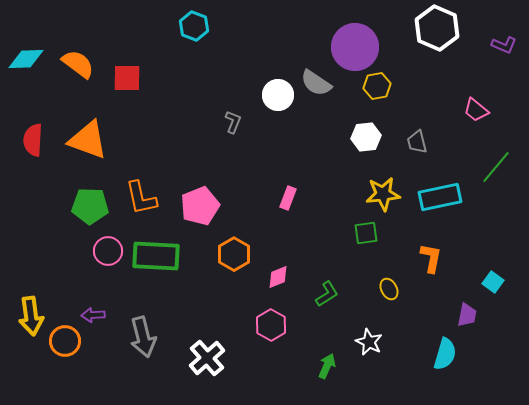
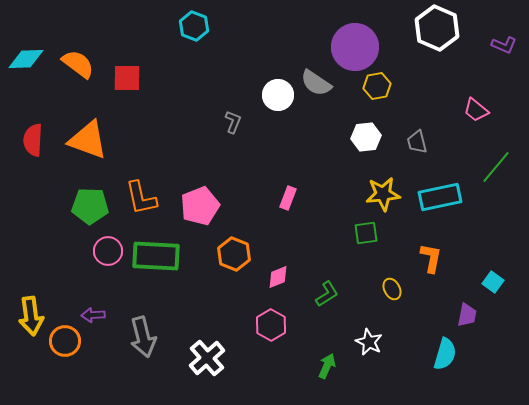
orange hexagon at (234, 254): rotated 8 degrees counterclockwise
yellow ellipse at (389, 289): moved 3 px right
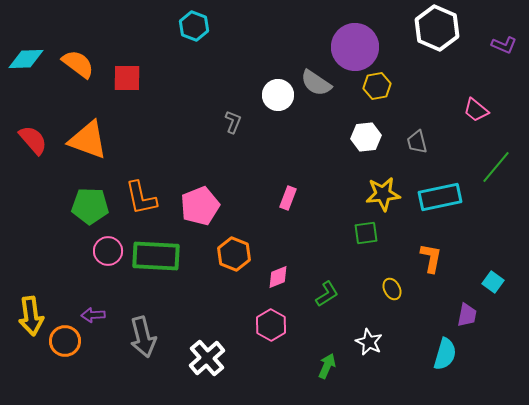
red semicircle at (33, 140): rotated 136 degrees clockwise
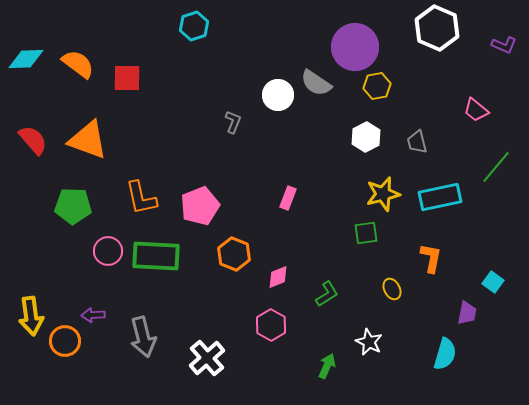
cyan hexagon at (194, 26): rotated 20 degrees clockwise
white hexagon at (366, 137): rotated 20 degrees counterclockwise
yellow star at (383, 194): rotated 8 degrees counterclockwise
green pentagon at (90, 206): moved 17 px left
purple trapezoid at (467, 315): moved 2 px up
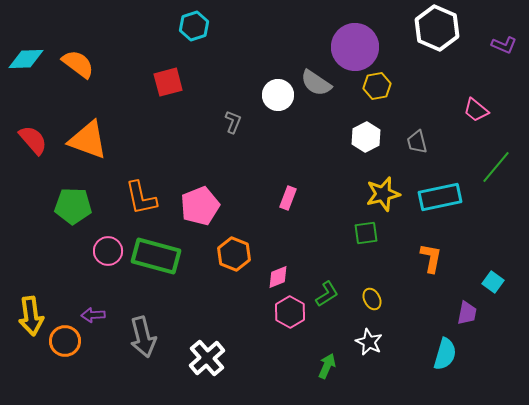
red square at (127, 78): moved 41 px right, 4 px down; rotated 16 degrees counterclockwise
green rectangle at (156, 256): rotated 12 degrees clockwise
yellow ellipse at (392, 289): moved 20 px left, 10 px down
pink hexagon at (271, 325): moved 19 px right, 13 px up
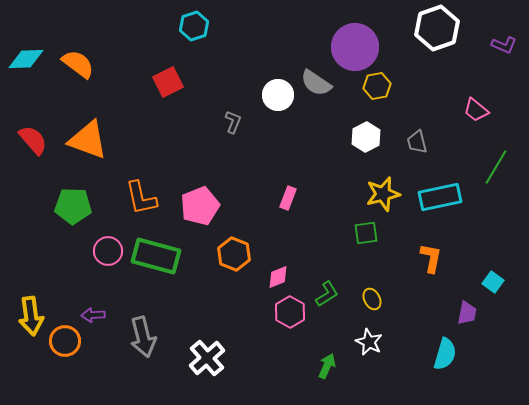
white hexagon at (437, 28): rotated 18 degrees clockwise
red square at (168, 82): rotated 12 degrees counterclockwise
green line at (496, 167): rotated 9 degrees counterclockwise
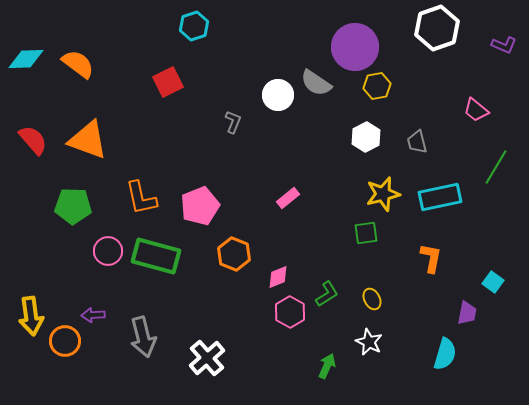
pink rectangle at (288, 198): rotated 30 degrees clockwise
